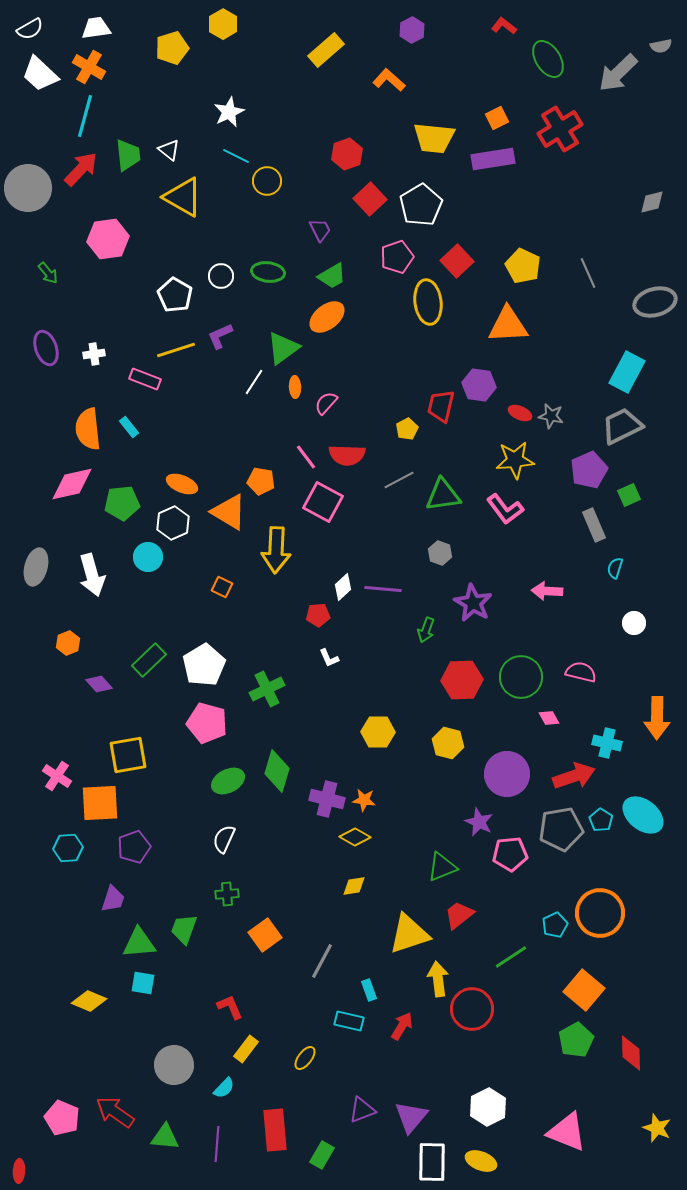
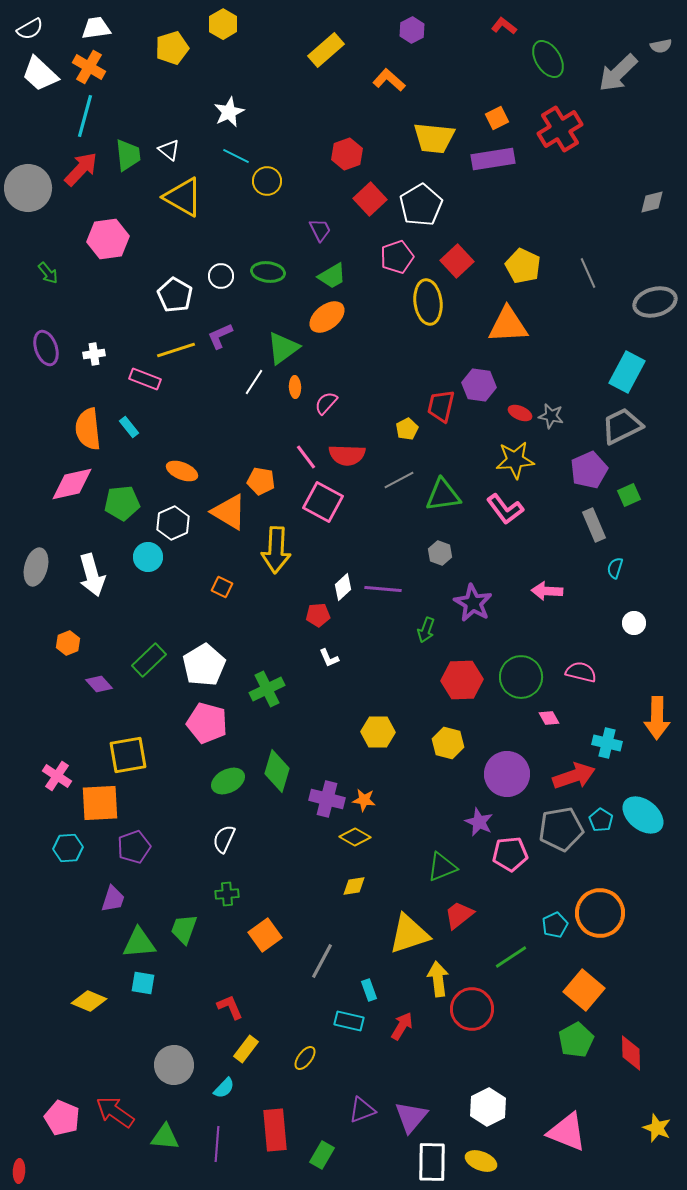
orange ellipse at (182, 484): moved 13 px up
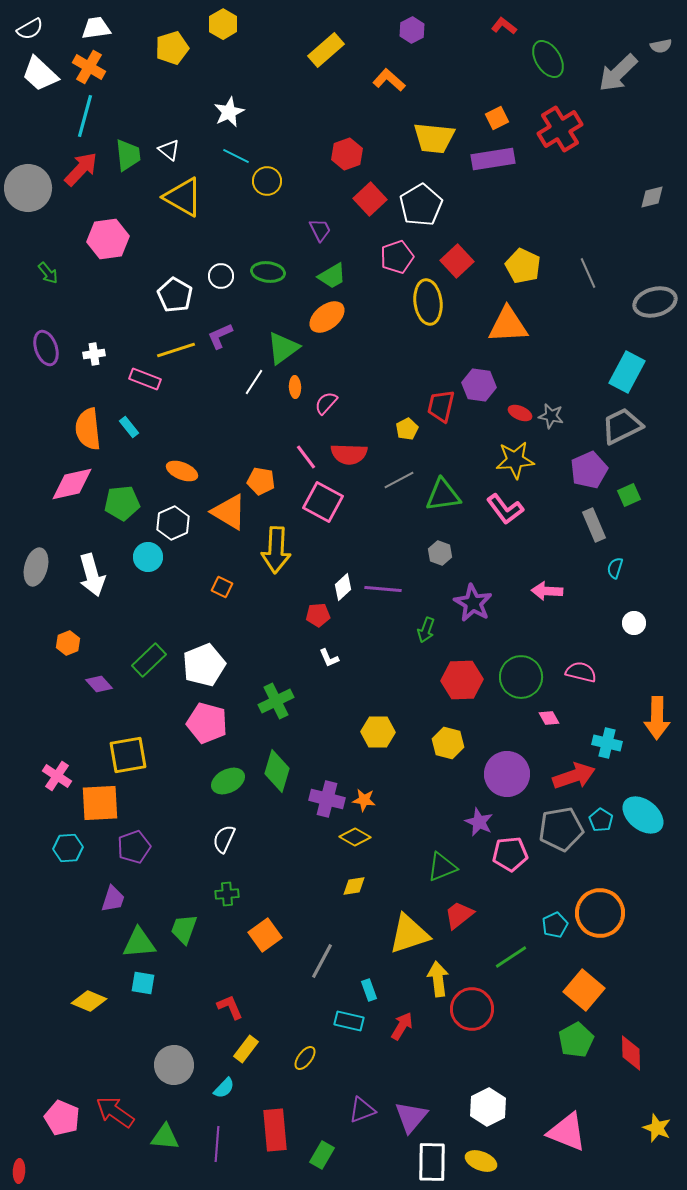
gray diamond at (652, 202): moved 5 px up
red semicircle at (347, 455): moved 2 px right, 1 px up
white pentagon at (204, 665): rotated 9 degrees clockwise
green cross at (267, 689): moved 9 px right, 12 px down
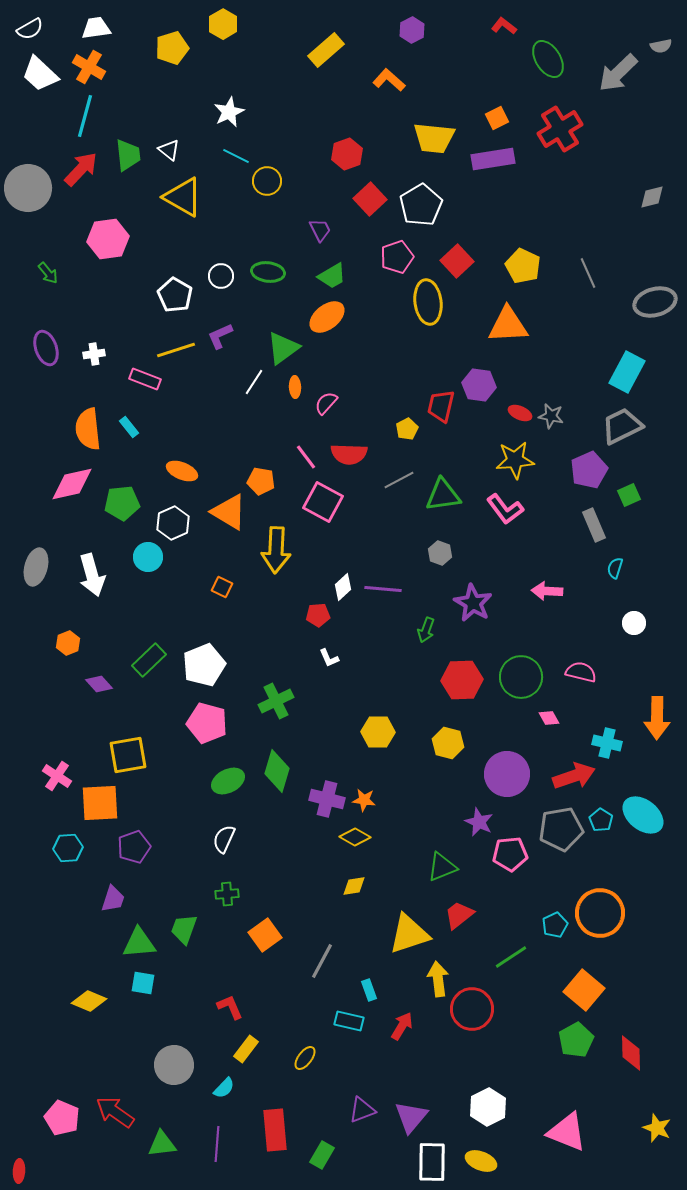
green triangle at (165, 1137): moved 3 px left, 7 px down; rotated 12 degrees counterclockwise
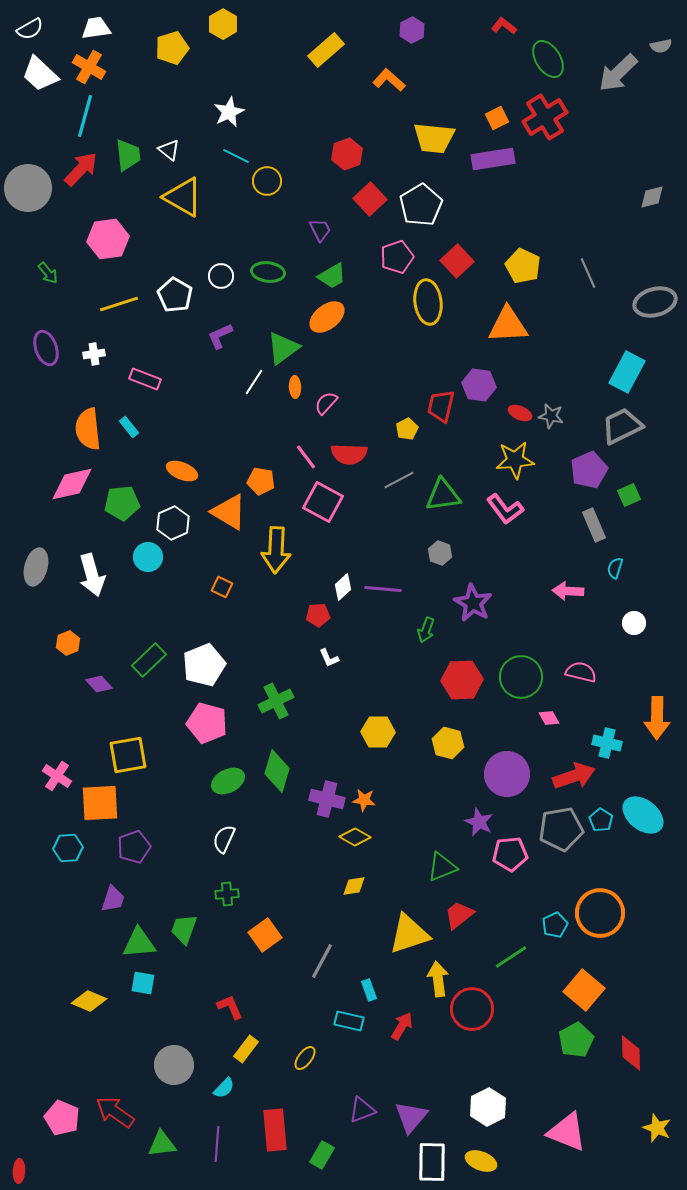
red cross at (560, 129): moved 15 px left, 12 px up
yellow line at (176, 350): moved 57 px left, 46 px up
pink arrow at (547, 591): moved 21 px right
